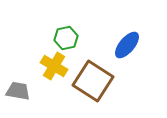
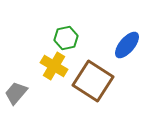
gray trapezoid: moved 2 px left, 2 px down; rotated 60 degrees counterclockwise
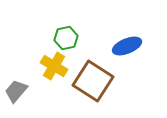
blue ellipse: moved 1 px down; rotated 28 degrees clockwise
gray trapezoid: moved 2 px up
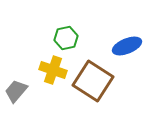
yellow cross: moved 1 px left, 4 px down; rotated 12 degrees counterclockwise
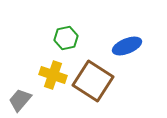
yellow cross: moved 5 px down
gray trapezoid: moved 4 px right, 9 px down
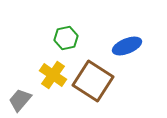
yellow cross: rotated 16 degrees clockwise
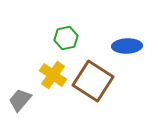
blue ellipse: rotated 20 degrees clockwise
